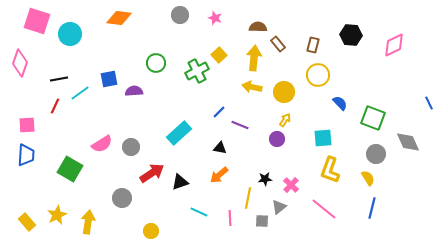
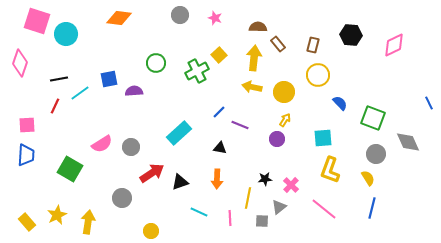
cyan circle at (70, 34): moved 4 px left
orange arrow at (219, 175): moved 2 px left, 4 px down; rotated 48 degrees counterclockwise
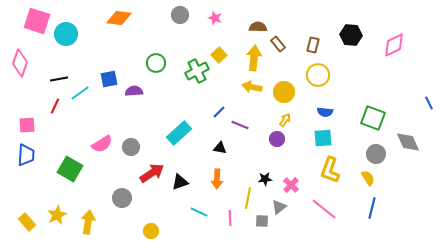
blue semicircle at (340, 103): moved 15 px left, 9 px down; rotated 140 degrees clockwise
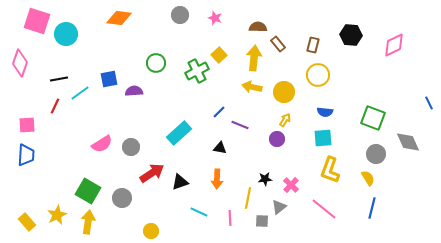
green square at (70, 169): moved 18 px right, 22 px down
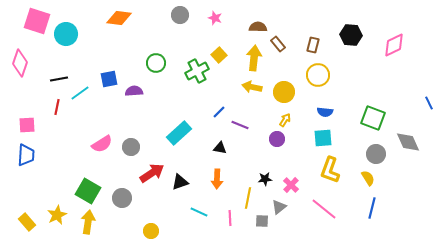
red line at (55, 106): moved 2 px right, 1 px down; rotated 14 degrees counterclockwise
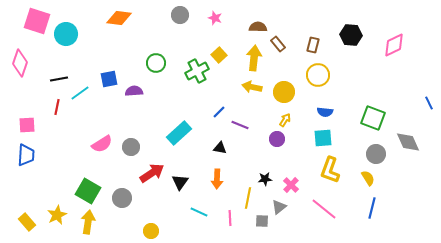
black triangle at (180, 182): rotated 36 degrees counterclockwise
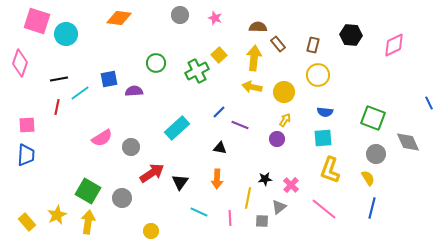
cyan rectangle at (179, 133): moved 2 px left, 5 px up
pink semicircle at (102, 144): moved 6 px up
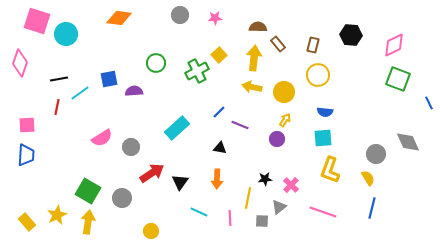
pink star at (215, 18): rotated 24 degrees counterclockwise
green square at (373, 118): moved 25 px right, 39 px up
pink line at (324, 209): moved 1 px left, 3 px down; rotated 20 degrees counterclockwise
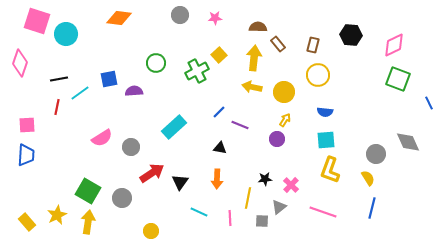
cyan rectangle at (177, 128): moved 3 px left, 1 px up
cyan square at (323, 138): moved 3 px right, 2 px down
